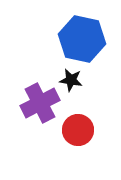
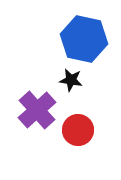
blue hexagon: moved 2 px right
purple cross: moved 3 px left, 7 px down; rotated 15 degrees counterclockwise
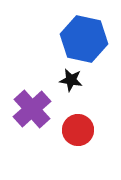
purple cross: moved 5 px left, 1 px up
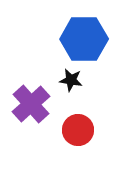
blue hexagon: rotated 12 degrees counterclockwise
purple cross: moved 1 px left, 5 px up
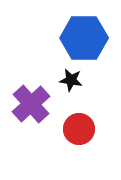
blue hexagon: moved 1 px up
red circle: moved 1 px right, 1 px up
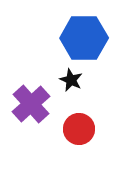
black star: rotated 15 degrees clockwise
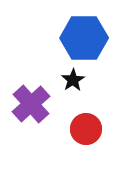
black star: moved 2 px right; rotated 15 degrees clockwise
red circle: moved 7 px right
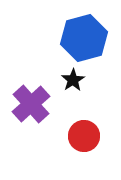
blue hexagon: rotated 15 degrees counterclockwise
red circle: moved 2 px left, 7 px down
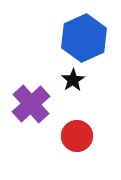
blue hexagon: rotated 9 degrees counterclockwise
red circle: moved 7 px left
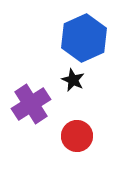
black star: rotated 15 degrees counterclockwise
purple cross: rotated 9 degrees clockwise
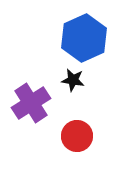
black star: rotated 15 degrees counterclockwise
purple cross: moved 1 px up
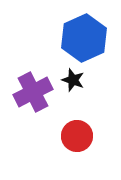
black star: rotated 10 degrees clockwise
purple cross: moved 2 px right, 11 px up; rotated 6 degrees clockwise
